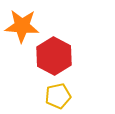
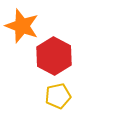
orange star: rotated 16 degrees clockwise
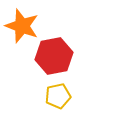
red hexagon: rotated 21 degrees clockwise
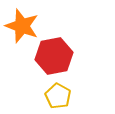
yellow pentagon: rotated 30 degrees counterclockwise
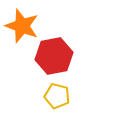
yellow pentagon: moved 1 px left; rotated 15 degrees counterclockwise
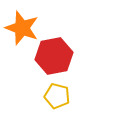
orange star: moved 2 px down
